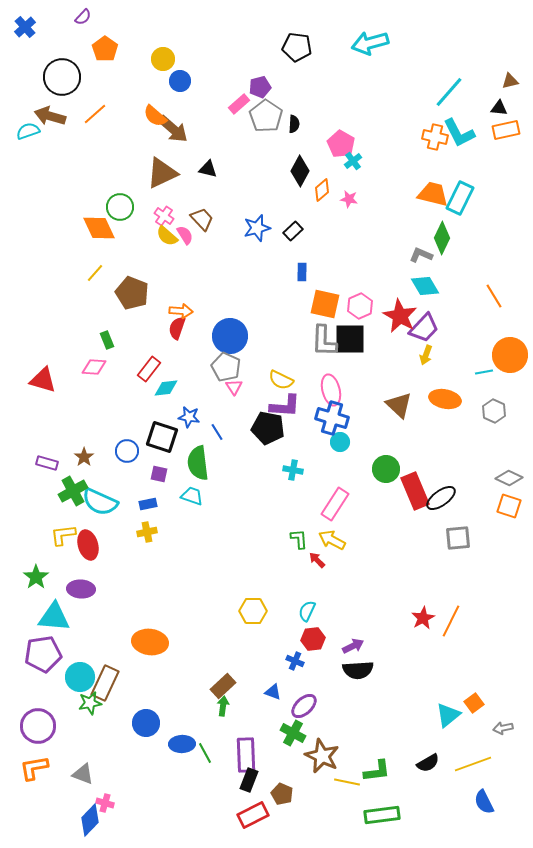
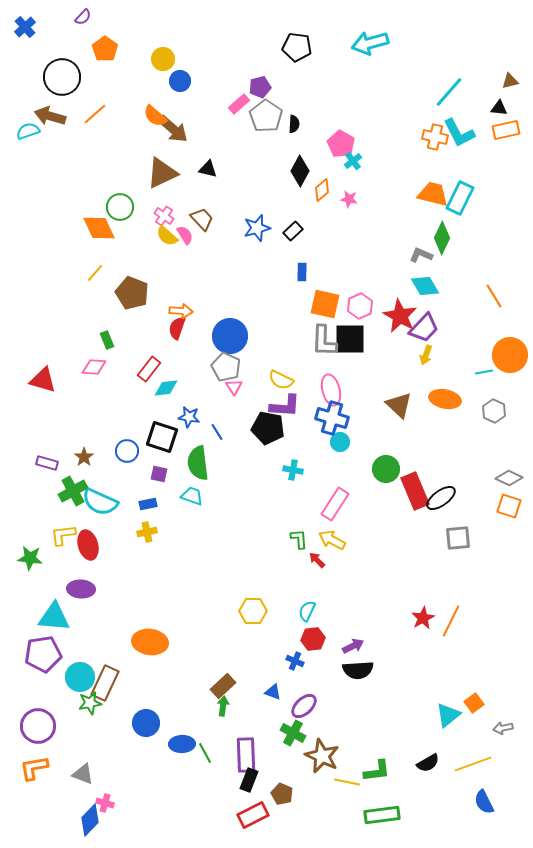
green star at (36, 577): moved 6 px left, 19 px up; rotated 30 degrees counterclockwise
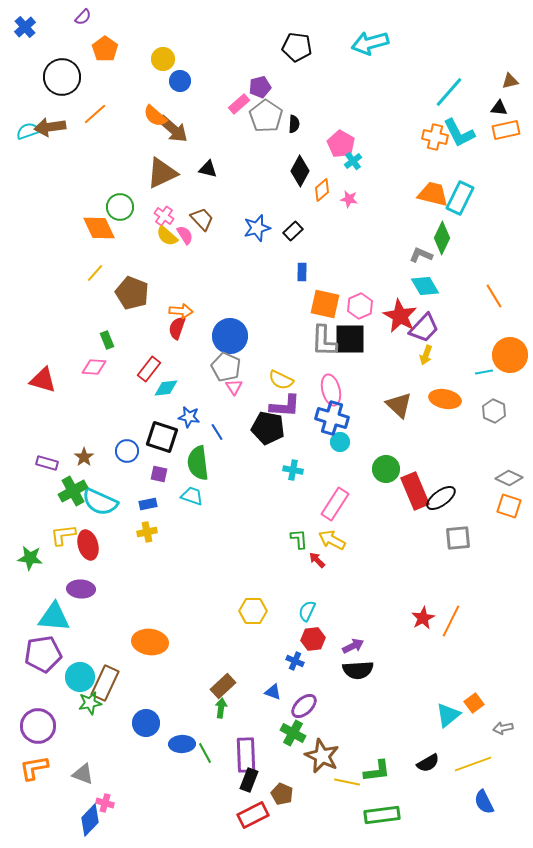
brown arrow at (50, 116): moved 11 px down; rotated 24 degrees counterclockwise
green arrow at (223, 706): moved 2 px left, 2 px down
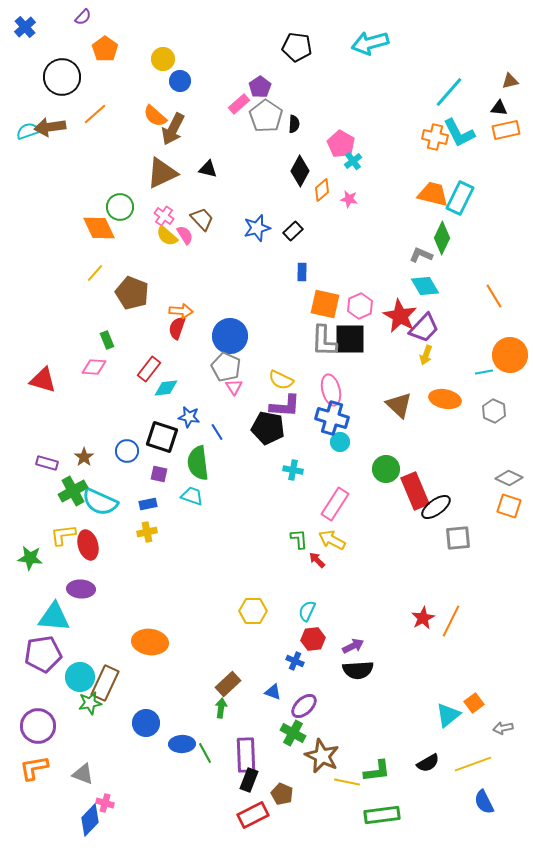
purple pentagon at (260, 87): rotated 20 degrees counterclockwise
brown arrow at (173, 129): rotated 76 degrees clockwise
black ellipse at (441, 498): moved 5 px left, 9 px down
brown rectangle at (223, 686): moved 5 px right, 2 px up
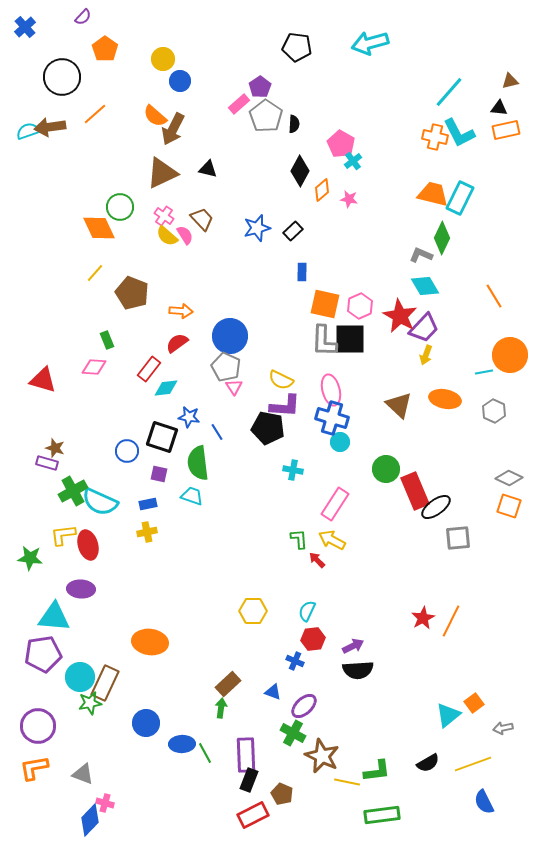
red semicircle at (177, 328): moved 15 px down; rotated 35 degrees clockwise
brown star at (84, 457): moved 29 px left, 9 px up; rotated 18 degrees counterclockwise
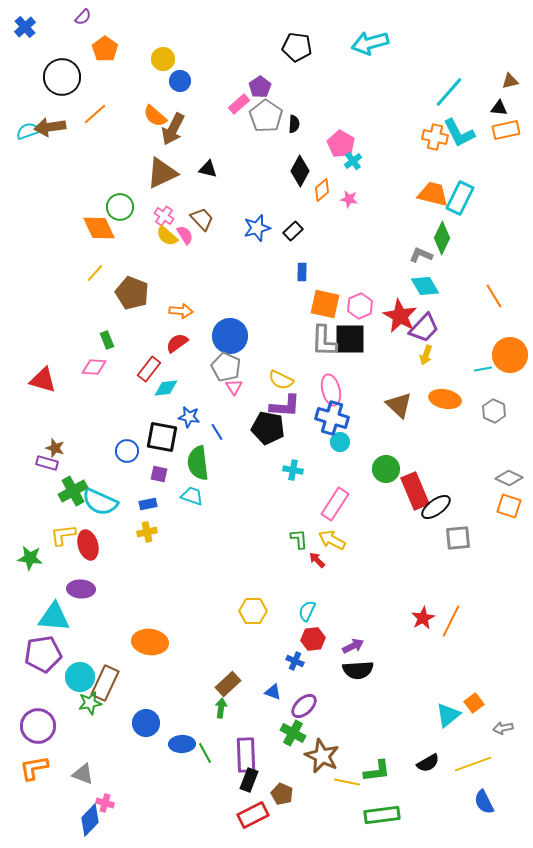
cyan line at (484, 372): moved 1 px left, 3 px up
black square at (162, 437): rotated 8 degrees counterclockwise
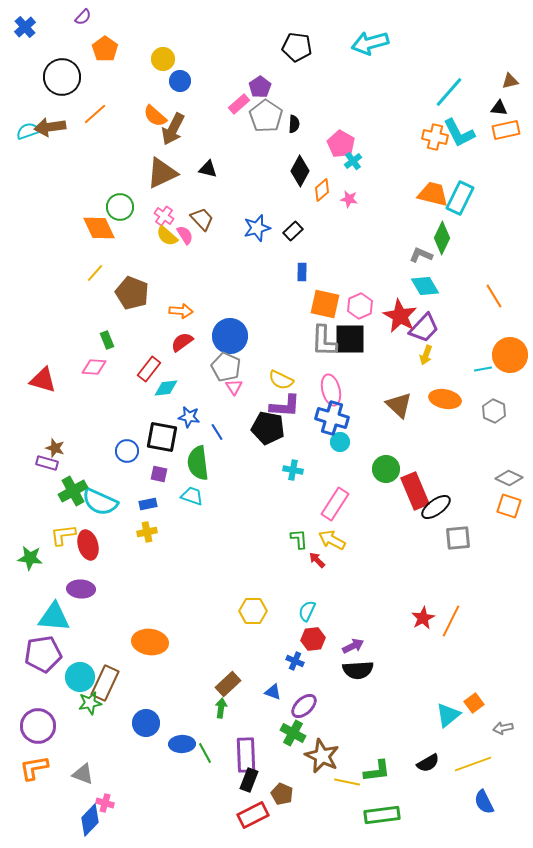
red semicircle at (177, 343): moved 5 px right, 1 px up
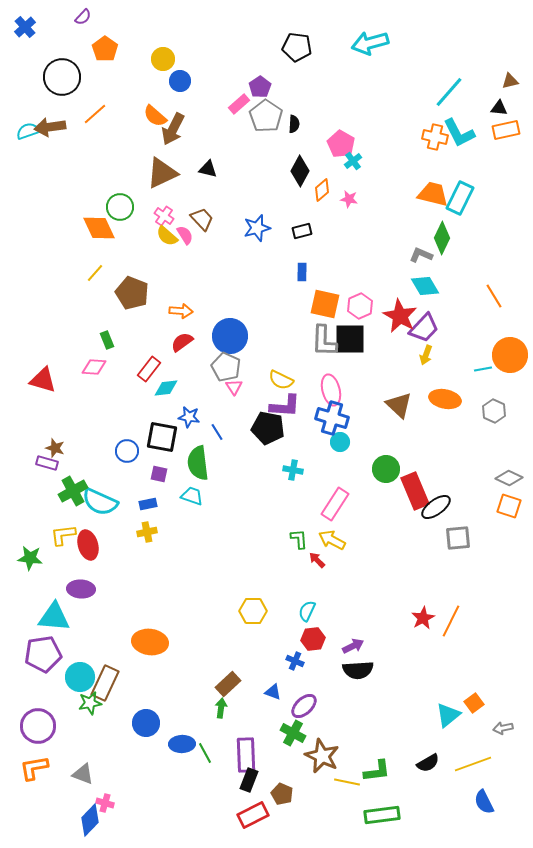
black rectangle at (293, 231): moved 9 px right; rotated 30 degrees clockwise
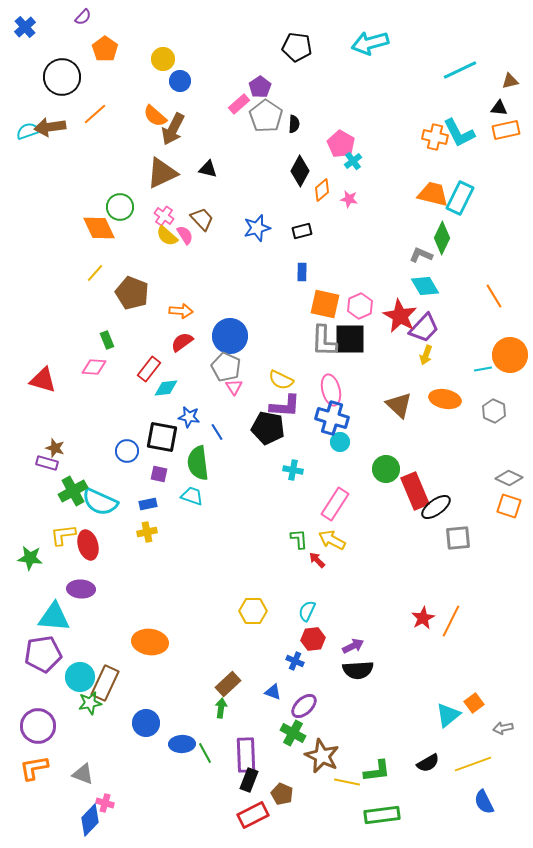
cyan line at (449, 92): moved 11 px right, 22 px up; rotated 24 degrees clockwise
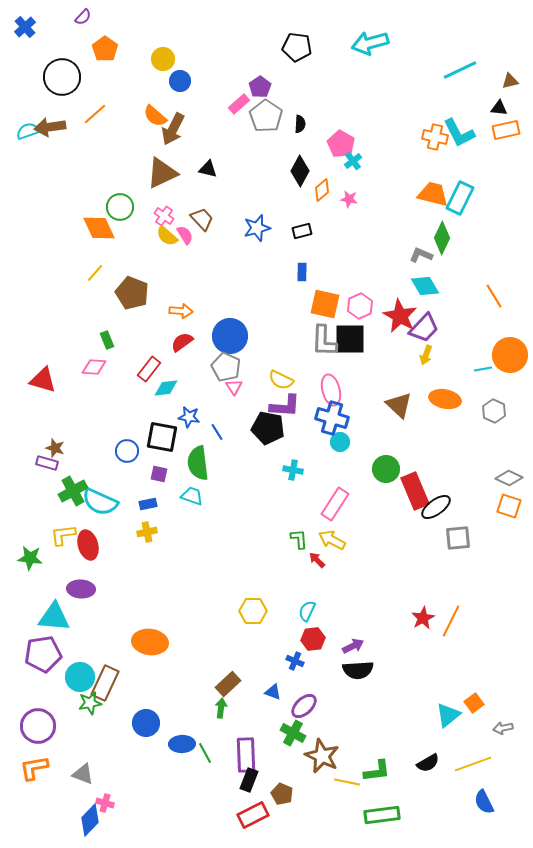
black semicircle at (294, 124): moved 6 px right
